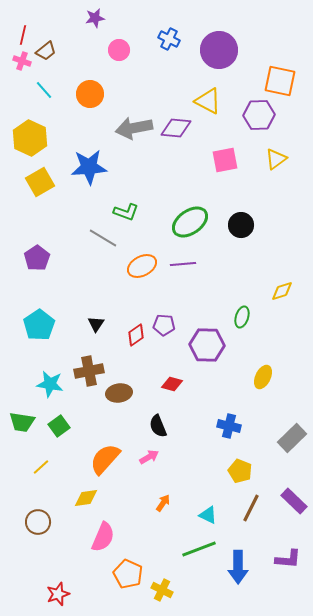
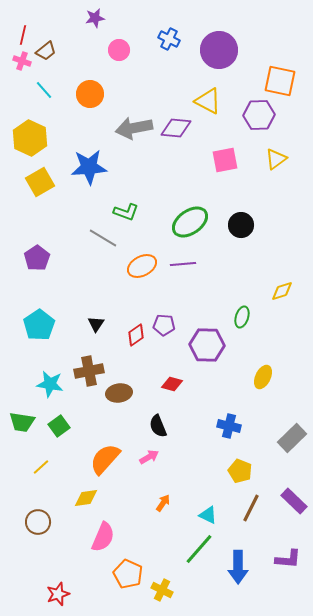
green line at (199, 549): rotated 28 degrees counterclockwise
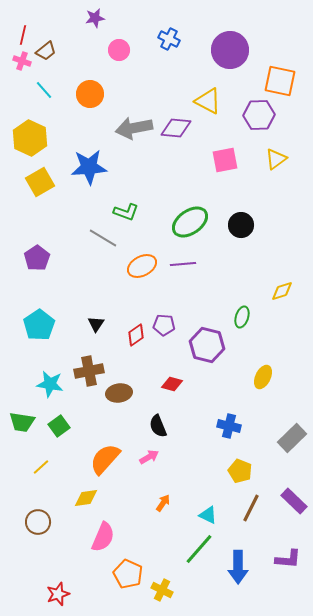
purple circle at (219, 50): moved 11 px right
purple hexagon at (207, 345): rotated 12 degrees clockwise
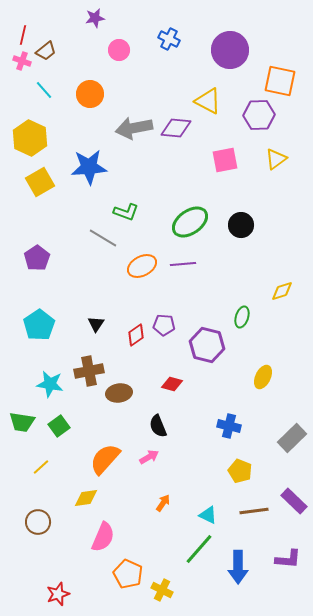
brown line at (251, 508): moved 3 px right, 3 px down; rotated 56 degrees clockwise
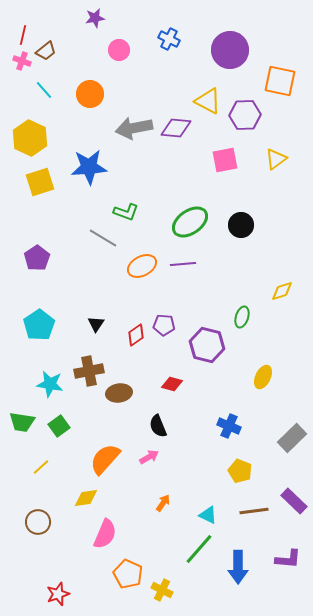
purple hexagon at (259, 115): moved 14 px left
yellow square at (40, 182): rotated 12 degrees clockwise
blue cross at (229, 426): rotated 10 degrees clockwise
pink semicircle at (103, 537): moved 2 px right, 3 px up
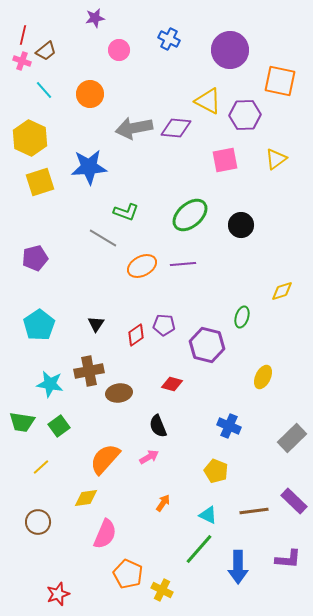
green ellipse at (190, 222): moved 7 px up; rotated 6 degrees counterclockwise
purple pentagon at (37, 258): moved 2 px left; rotated 20 degrees clockwise
yellow pentagon at (240, 471): moved 24 px left
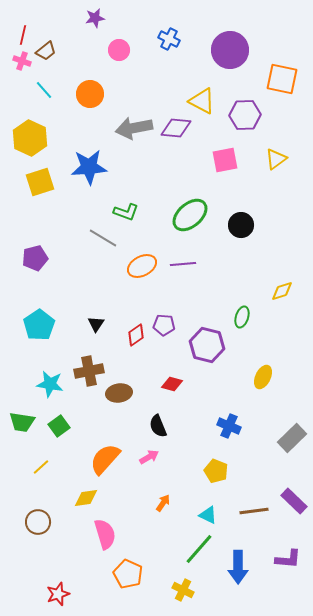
orange square at (280, 81): moved 2 px right, 2 px up
yellow triangle at (208, 101): moved 6 px left
pink semicircle at (105, 534): rotated 40 degrees counterclockwise
yellow cross at (162, 590): moved 21 px right
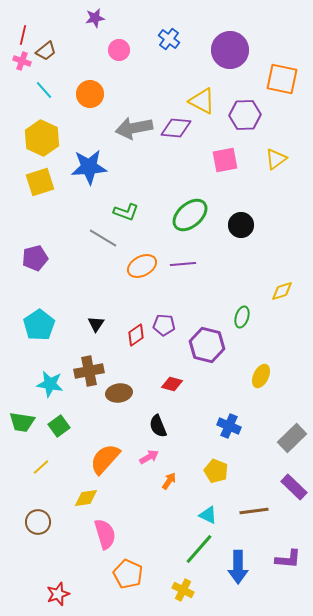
blue cross at (169, 39): rotated 10 degrees clockwise
yellow hexagon at (30, 138): moved 12 px right
yellow ellipse at (263, 377): moved 2 px left, 1 px up
purple rectangle at (294, 501): moved 14 px up
orange arrow at (163, 503): moved 6 px right, 22 px up
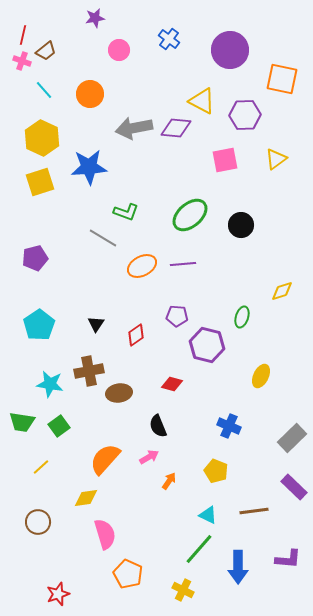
purple pentagon at (164, 325): moved 13 px right, 9 px up
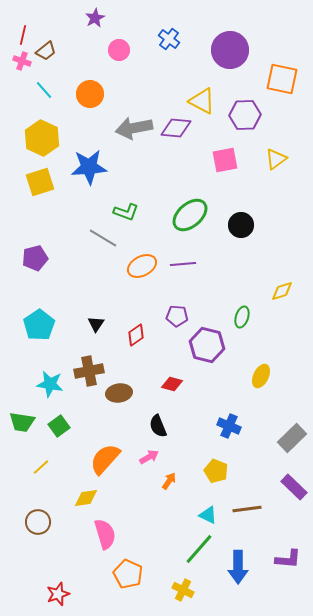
purple star at (95, 18): rotated 18 degrees counterclockwise
brown line at (254, 511): moved 7 px left, 2 px up
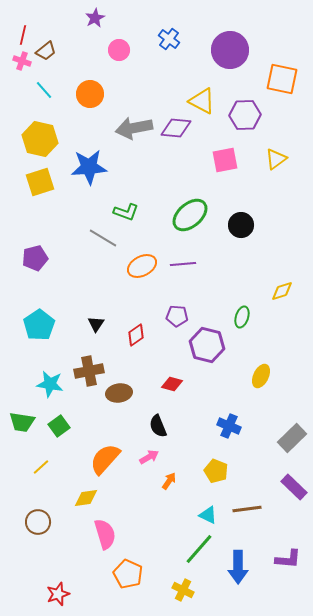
yellow hexagon at (42, 138): moved 2 px left, 1 px down; rotated 12 degrees counterclockwise
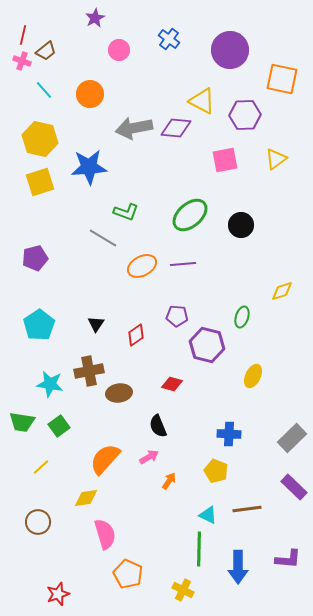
yellow ellipse at (261, 376): moved 8 px left
blue cross at (229, 426): moved 8 px down; rotated 20 degrees counterclockwise
green line at (199, 549): rotated 40 degrees counterclockwise
